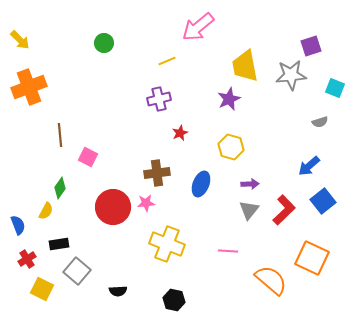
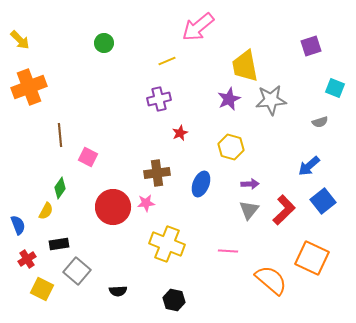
gray star: moved 20 px left, 25 px down
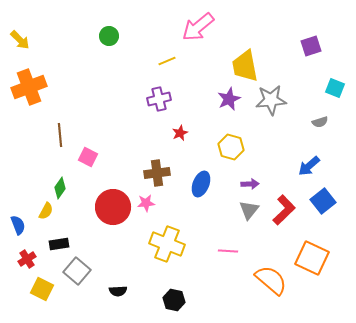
green circle: moved 5 px right, 7 px up
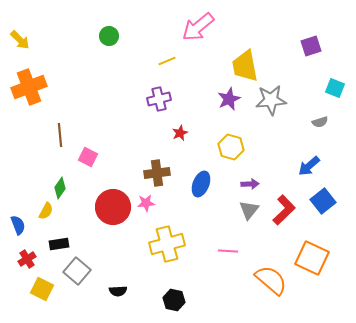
yellow cross: rotated 36 degrees counterclockwise
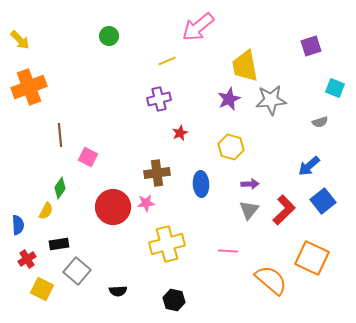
blue ellipse: rotated 25 degrees counterclockwise
blue semicircle: rotated 18 degrees clockwise
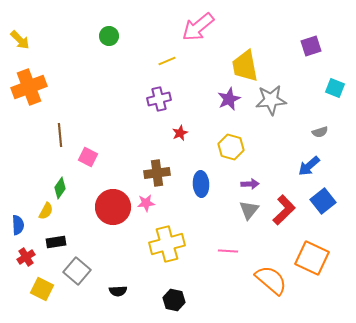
gray semicircle: moved 10 px down
black rectangle: moved 3 px left, 2 px up
red cross: moved 1 px left, 2 px up
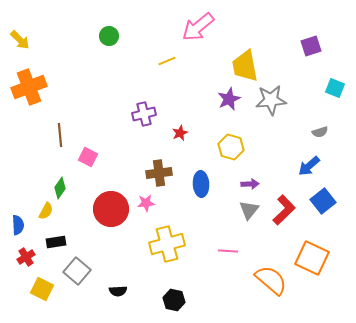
purple cross: moved 15 px left, 15 px down
brown cross: moved 2 px right
red circle: moved 2 px left, 2 px down
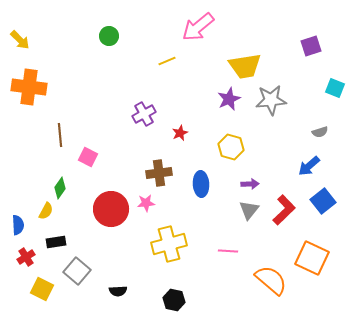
yellow trapezoid: rotated 88 degrees counterclockwise
orange cross: rotated 28 degrees clockwise
purple cross: rotated 15 degrees counterclockwise
yellow cross: moved 2 px right
